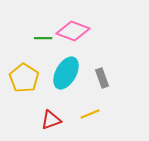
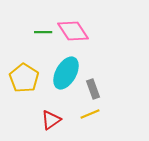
pink diamond: rotated 36 degrees clockwise
green line: moved 6 px up
gray rectangle: moved 9 px left, 11 px down
red triangle: rotated 15 degrees counterclockwise
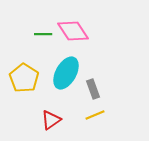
green line: moved 2 px down
yellow line: moved 5 px right, 1 px down
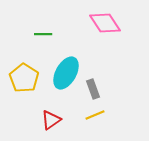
pink diamond: moved 32 px right, 8 px up
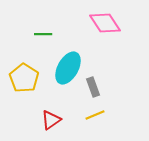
cyan ellipse: moved 2 px right, 5 px up
gray rectangle: moved 2 px up
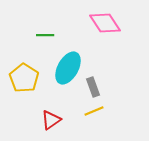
green line: moved 2 px right, 1 px down
yellow line: moved 1 px left, 4 px up
